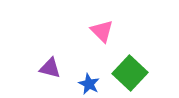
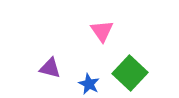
pink triangle: rotated 10 degrees clockwise
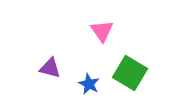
green square: rotated 12 degrees counterclockwise
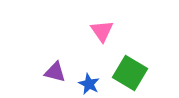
purple triangle: moved 5 px right, 4 px down
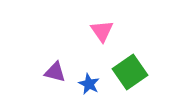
green square: moved 1 px up; rotated 24 degrees clockwise
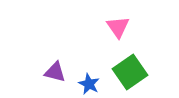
pink triangle: moved 16 px right, 4 px up
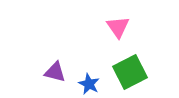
green square: rotated 8 degrees clockwise
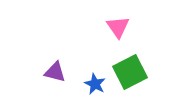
blue star: moved 6 px right
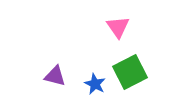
purple triangle: moved 4 px down
